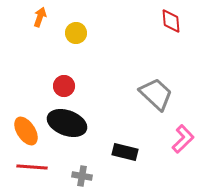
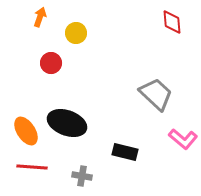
red diamond: moved 1 px right, 1 px down
red circle: moved 13 px left, 23 px up
pink L-shape: rotated 84 degrees clockwise
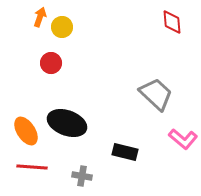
yellow circle: moved 14 px left, 6 px up
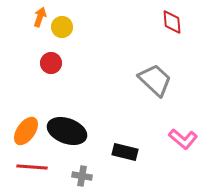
gray trapezoid: moved 1 px left, 14 px up
black ellipse: moved 8 px down
orange ellipse: rotated 68 degrees clockwise
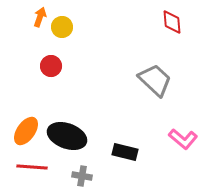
red circle: moved 3 px down
black ellipse: moved 5 px down
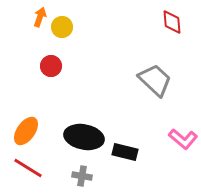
black ellipse: moved 17 px right, 1 px down; rotated 9 degrees counterclockwise
red line: moved 4 px left, 1 px down; rotated 28 degrees clockwise
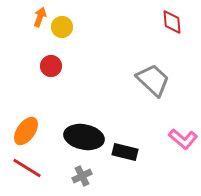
gray trapezoid: moved 2 px left
red line: moved 1 px left
gray cross: rotated 36 degrees counterclockwise
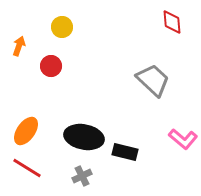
orange arrow: moved 21 px left, 29 px down
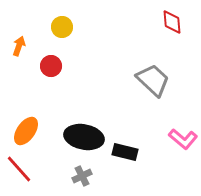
red line: moved 8 px left, 1 px down; rotated 16 degrees clockwise
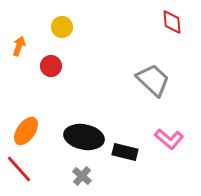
pink L-shape: moved 14 px left
gray cross: rotated 24 degrees counterclockwise
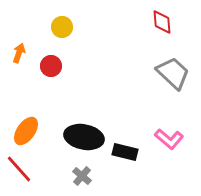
red diamond: moved 10 px left
orange arrow: moved 7 px down
gray trapezoid: moved 20 px right, 7 px up
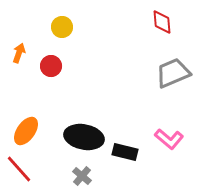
gray trapezoid: rotated 66 degrees counterclockwise
